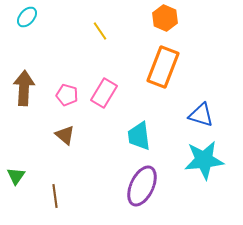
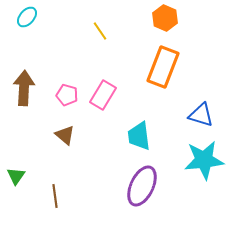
pink rectangle: moved 1 px left, 2 px down
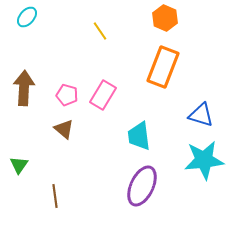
brown triangle: moved 1 px left, 6 px up
green triangle: moved 3 px right, 11 px up
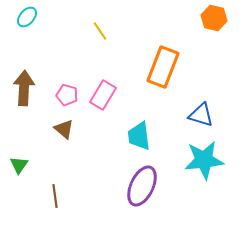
orange hexagon: moved 49 px right; rotated 10 degrees counterclockwise
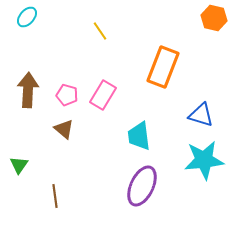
brown arrow: moved 4 px right, 2 px down
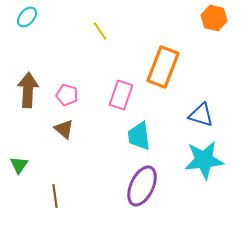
pink rectangle: moved 18 px right; rotated 12 degrees counterclockwise
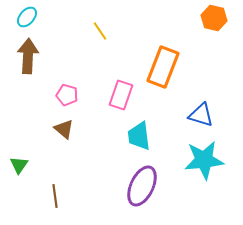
brown arrow: moved 34 px up
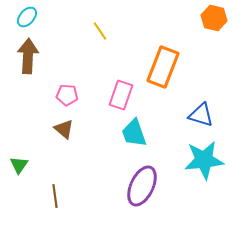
pink pentagon: rotated 10 degrees counterclockwise
cyan trapezoid: moved 5 px left, 3 px up; rotated 12 degrees counterclockwise
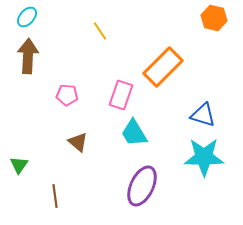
orange rectangle: rotated 24 degrees clockwise
blue triangle: moved 2 px right
brown triangle: moved 14 px right, 13 px down
cyan trapezoid: rotated 12 degrees counterclockwise
cyan star: moved 3 px up; rotated 6 degrees clockwise
